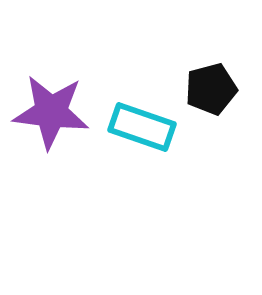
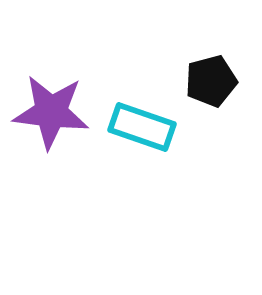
black pentagon: moved 8 px up
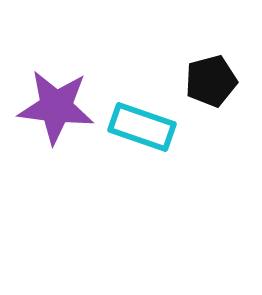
purple star: moved 5 px right, 5 px up
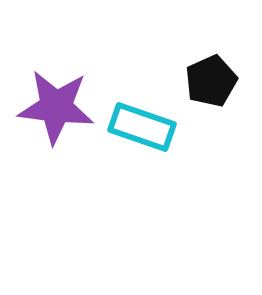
black pentagon: rotated 9 degrees counterclockwise
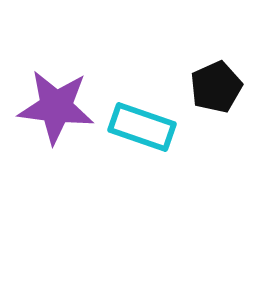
black pentagon: moved 5 px right, 6 px down
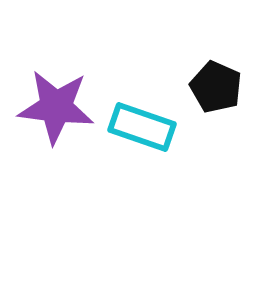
black pentagon: rotated 24 degrees counterclockwise
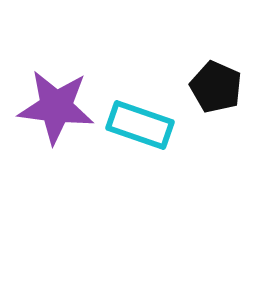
cyan rectangle: moved 2 px left, 2 px up
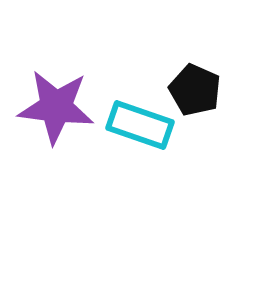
black pentagon: moved 21 px left, 3 px down
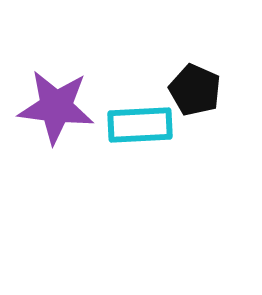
cyan rectangle: rotated 22 degrees counterclockwise
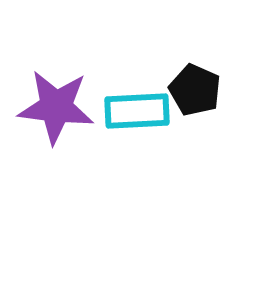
cyan rectangle: moved 3 px left, 14 px up
